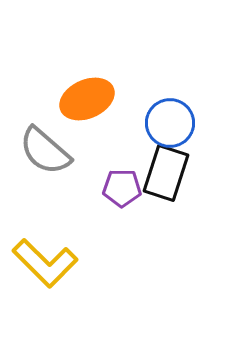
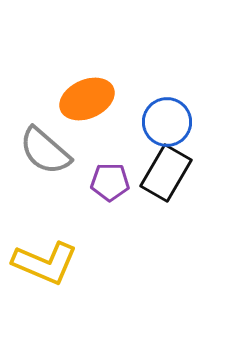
blue circle: moved 3 px left, 1 px up
black rectangle: rotated 12 degrees clockwise
purple pentagon: moved 12 px left, 6 px up
yellow L-shape: rotated 22 degrees counterclockwise
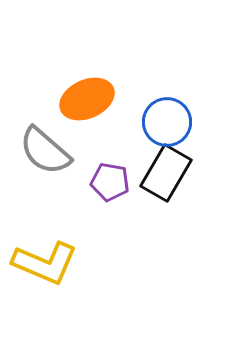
purple pentagon: rotated 9 degrees clockwise
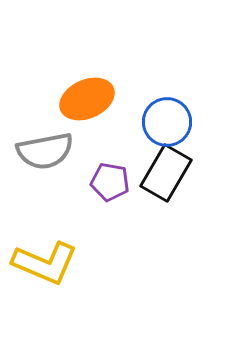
gray semicircle: rotated 52 degrees counterclockwise
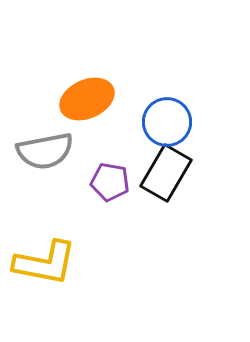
yellow L-shape: rotated 12 degrees counterclockwise
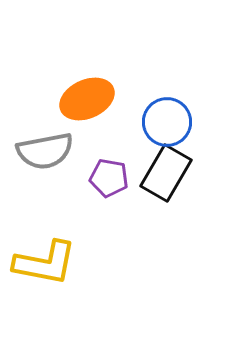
purple pentagon: moved 1 px left, 4 px up
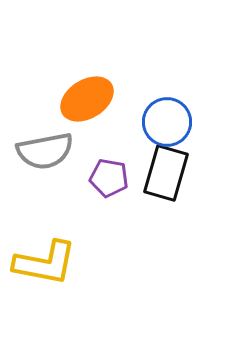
orange ellipse: rotated 8 degrees counterclockwise
black rectangle: rotated 14 degrees counterclockwise
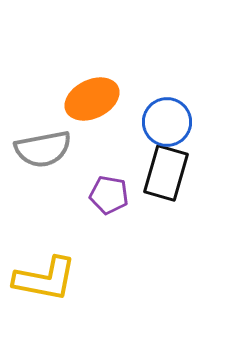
orange ellipse: moved 5 px right; rotated 6 degrees clockwise
gray semicircle: moved 2 px left, 2 px up
purple pentagon: moved 17 px down
yellow L-shape: moved 16 px down
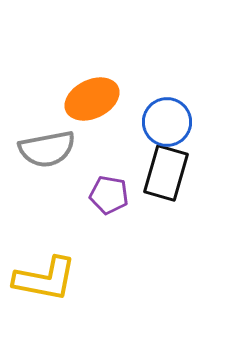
gray semicircle: moved 4 px right
